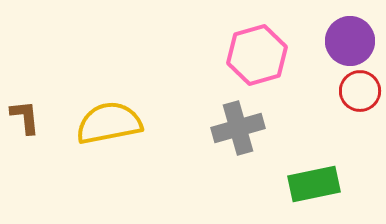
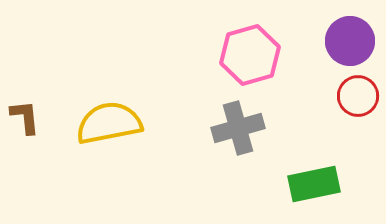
pink hexagon: moved 7 px left
red circle: moved 2 px left, 5 px down
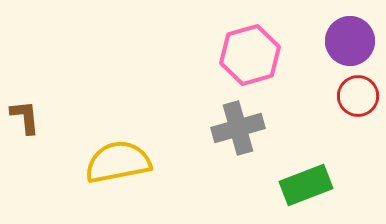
yellow semicircle: moved 9 px right, 39 px down
green rectangle: moved 8 px left, 1 px down; rotated 9 degrees counterclockwise
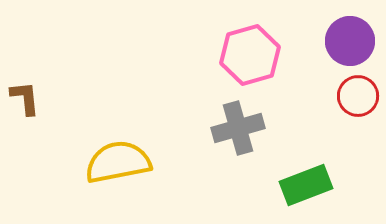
brown L-shape: moved 19 px up
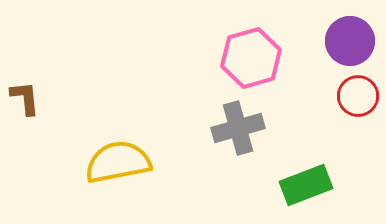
pink hexagon: moved 1 px right, 3 px down
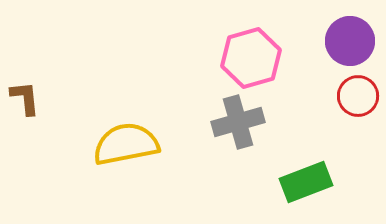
gray cross: moved 6 px up
yellow semicircle: moved 8 px right, 18 px up
green rectangle: moved 3 px up
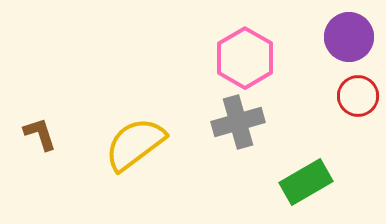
purple circle: moved 1 px left, 4 px up
pink hexagon: moved 6 px left; rotated 14 degrees counterclockwise
brown L-shape: moved 15 px right, 36 px down; rotated 12 degrees counterclockwise
yellow semicircle: moved 9 px right; rotated 26 degrees counterclockwise
green rectangle: rotated 9 degrees counterclockwise
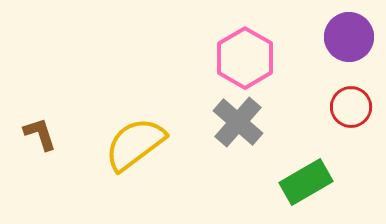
red circle: moved 7 px left, 11 px down
gray cross: rotated 33 degrees counterclockwise
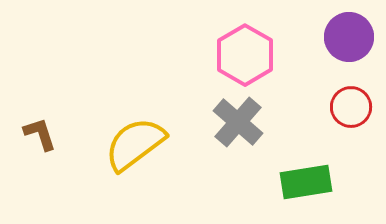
pink hexagon: moved 3 px up
green rectangle: rotated 21 degrees clockwise
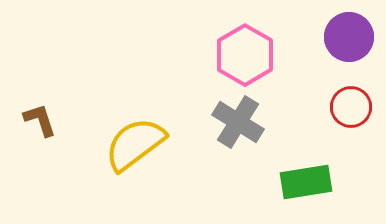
gray cross: rotated 9 degrees counterclockwise
brown L-shape: moved 14 px up
